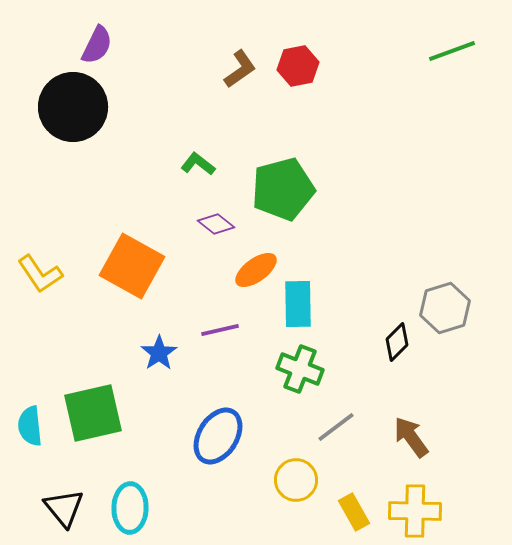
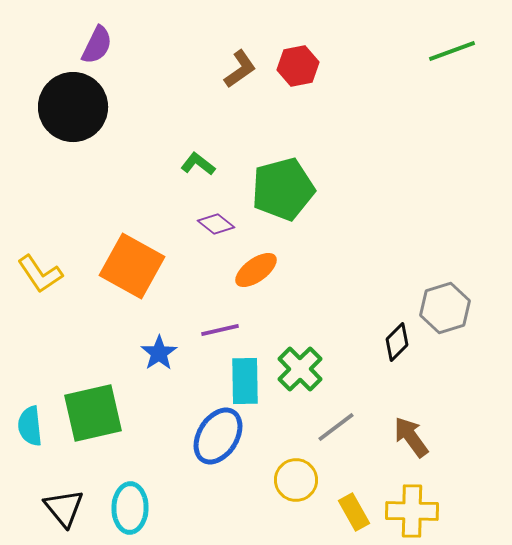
cyan rectangle: moved 53 px left, 77 px down
green cross: rotated 24 degrees clockwise
yellow cross: moved 3 px left
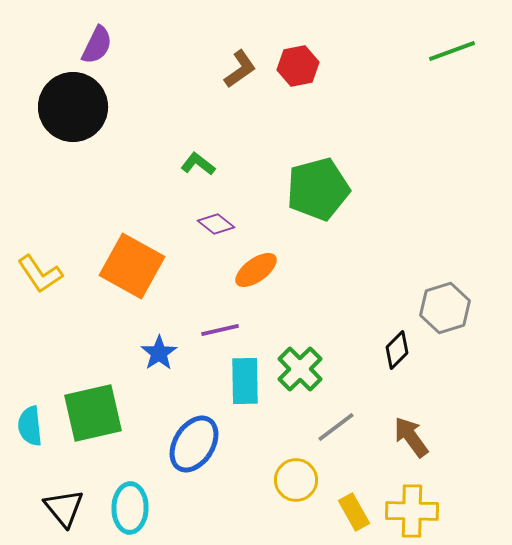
green pentagon: moved 35 px right
black diamond: moved 8 px down
blue ellipse: moved 24 px left, 8 px down
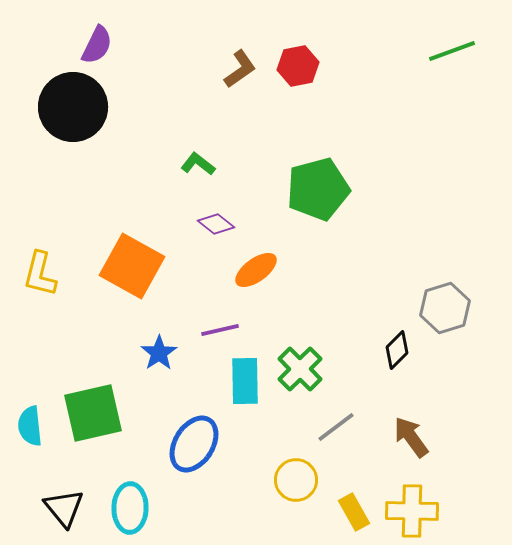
yellow L-shape: rotated 48 degrees clockwise
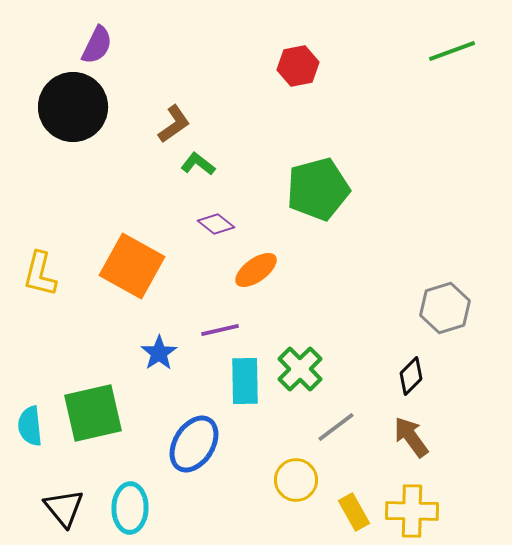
brown L-shape: moved 66 px left, 55 px down
black diamond: moved 14 px right, 26 px down
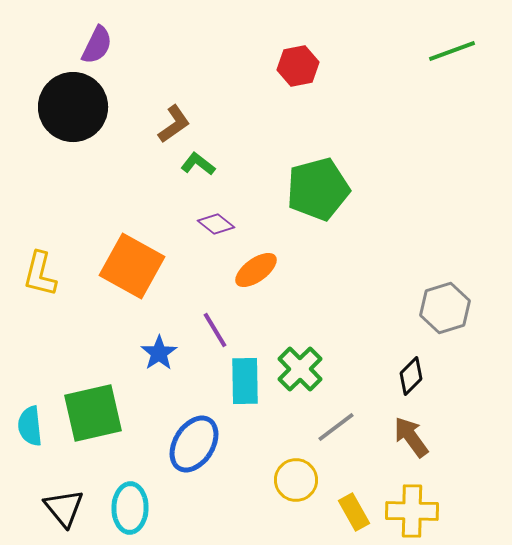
purple line: moved 5 px left; rotated 72 degrees clockwise
